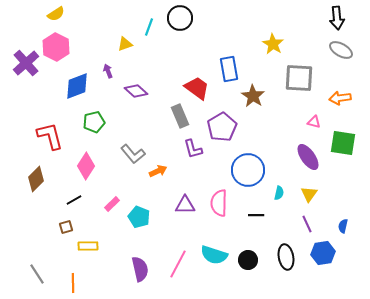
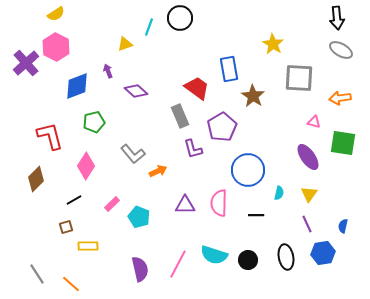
orange line at (73, 283): moved 2 px left, 1 px down; rotated 48 degrees counterclockwise
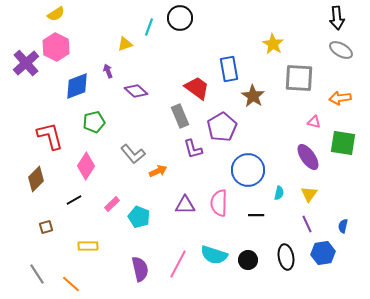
brown square at (66, 227): moved 20 px left
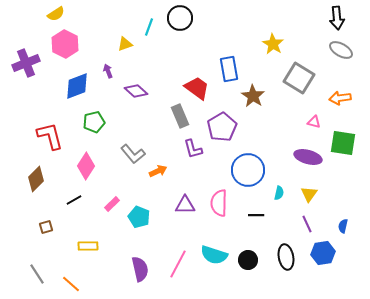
pink hexagon at (56, 47): moved 9 px right, 3 px up
purple cross at (26, 63): rotated 20 degrees clockwise
gray square at (299, 78): rotated 28 degrees clockwise
purple ellipse at (308, 157): rotated 40 degrees counterclockwise
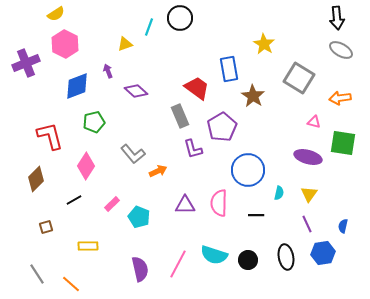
yellow star at (273, 44): moved 9 px left
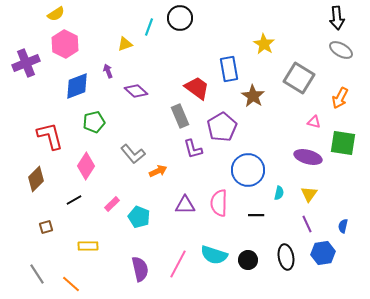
orange arrow at (340, 98): rotated 55 degrees counterclockwise
